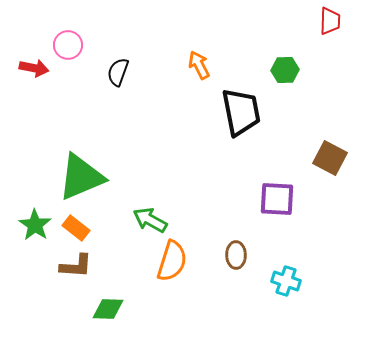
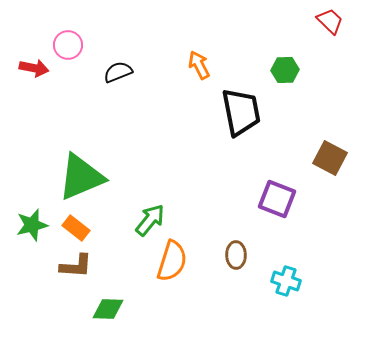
red trapezoid: rotated 48 degrees counterclockwise
black semicircle: rotated 48 degrees clockwise
purple square: rotated 18 degrees clockwise
green arrow: rotated 100 degrees clockwise
green star: moved 3 px left; rotated 24 degrees clockwise
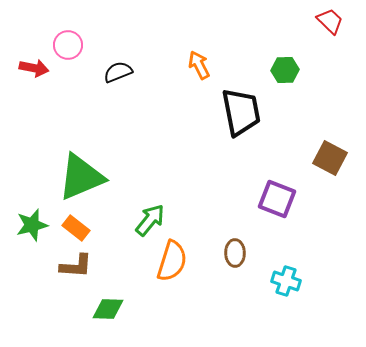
brown ellipse: moved 1 px left, 2 px up
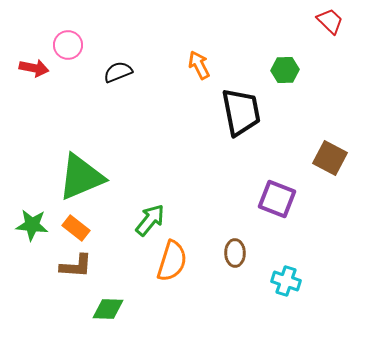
green star: rotated 20 degrees clockwise
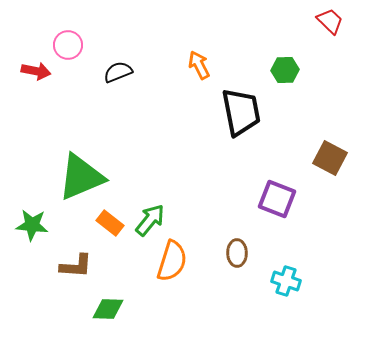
red arrow: moved 2 px right, 3 px down
orange rectangle: moved 34 px right, 5 px up
brown ellipse: moved 2 px right
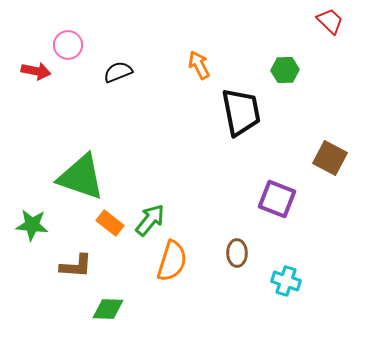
green triangle: rotated 42 degrees clockwise
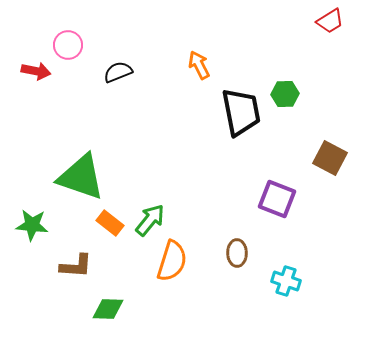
red trapezoid: rotated 104 degrees clockwise
green hexagon: moved 24 px down
